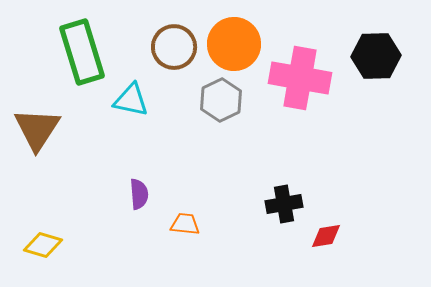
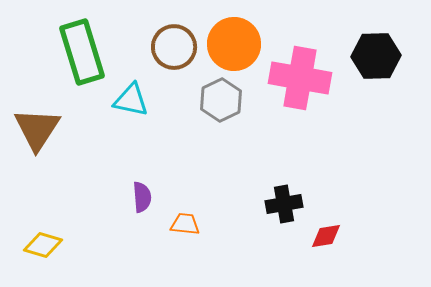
purple semicircle: moved 3 px right, 3 px down
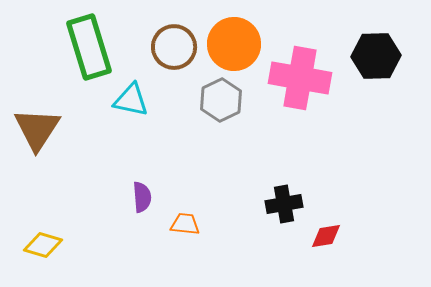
green rectangle: moved 7 px right, 5 px up
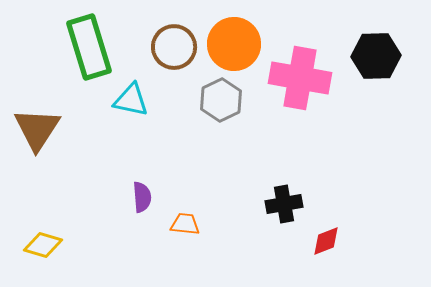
red diamond: moved 5 px down; rotated 12 degrees counterclockwise
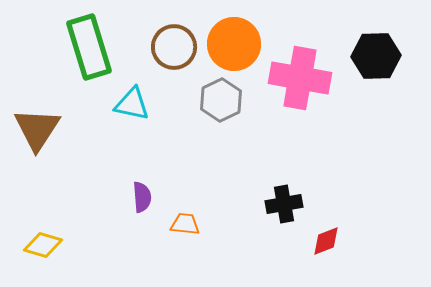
cyan triangle: moved 1 px right, 4 px down
